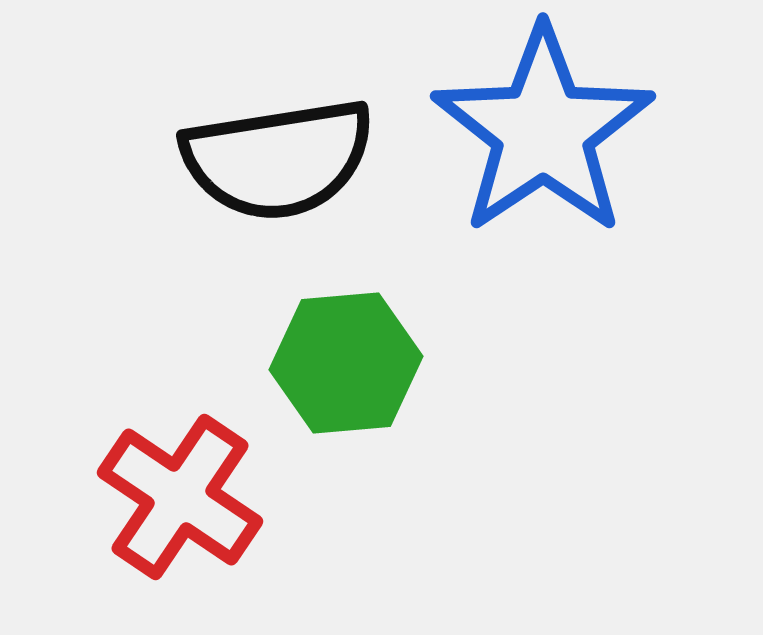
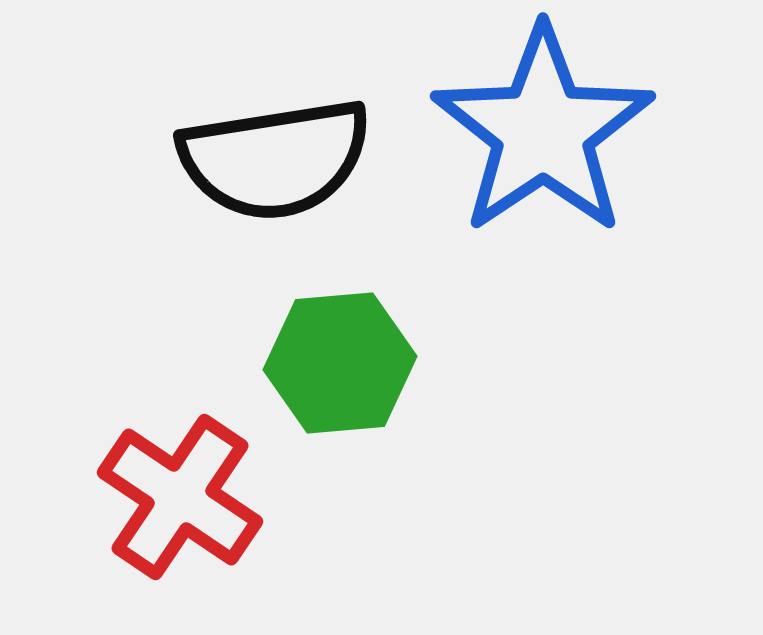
black semicircle: moved 3 px left
green hexagon: moved 6 px left
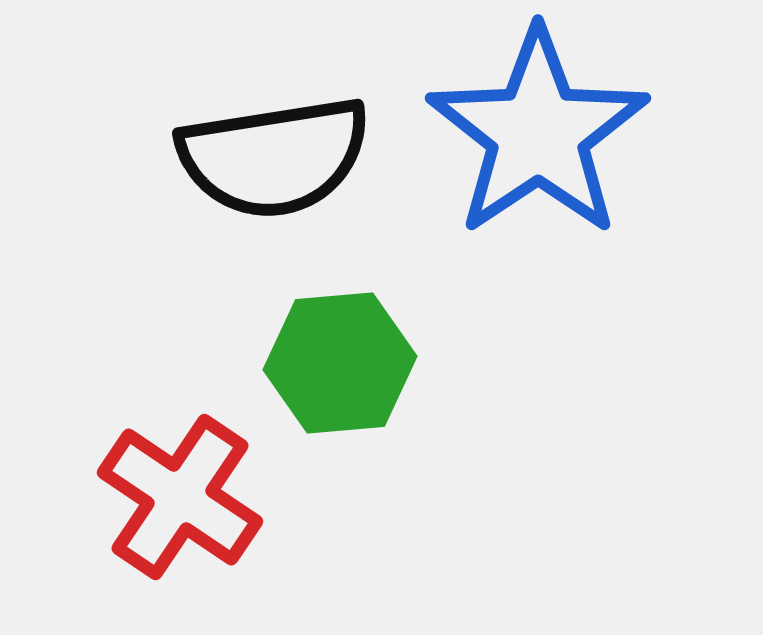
blue star: moved 5 px left, 2 px down
black semicircle: moved 1 px left, 2 px up
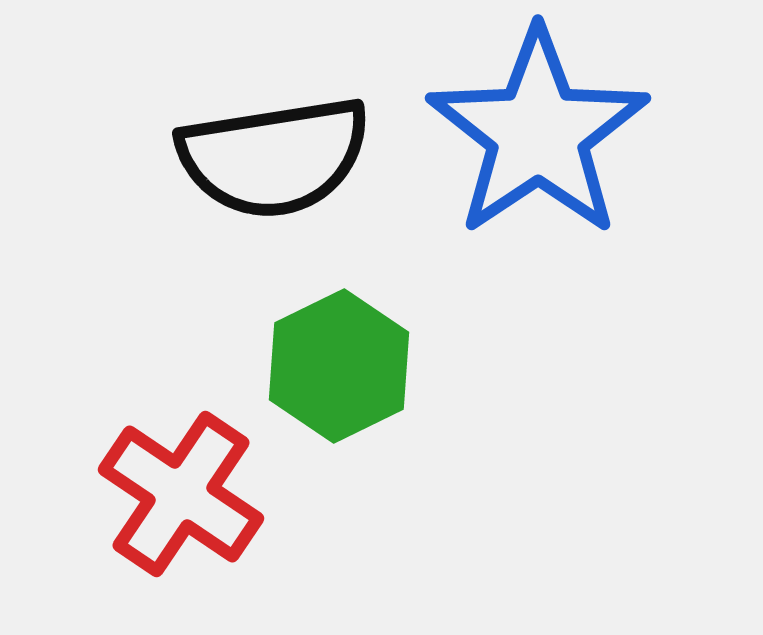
green hexagon: moved 1 px left, 3 px down; rotated 21 degrees counterclockwise
red cross: moved 1 px right, 3 px up
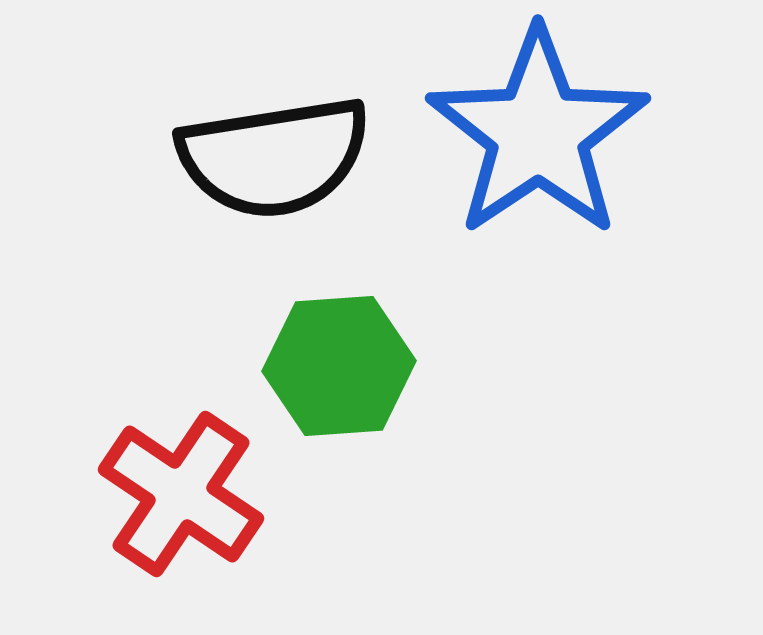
green hexagon: rotated 22 degrees clockwise
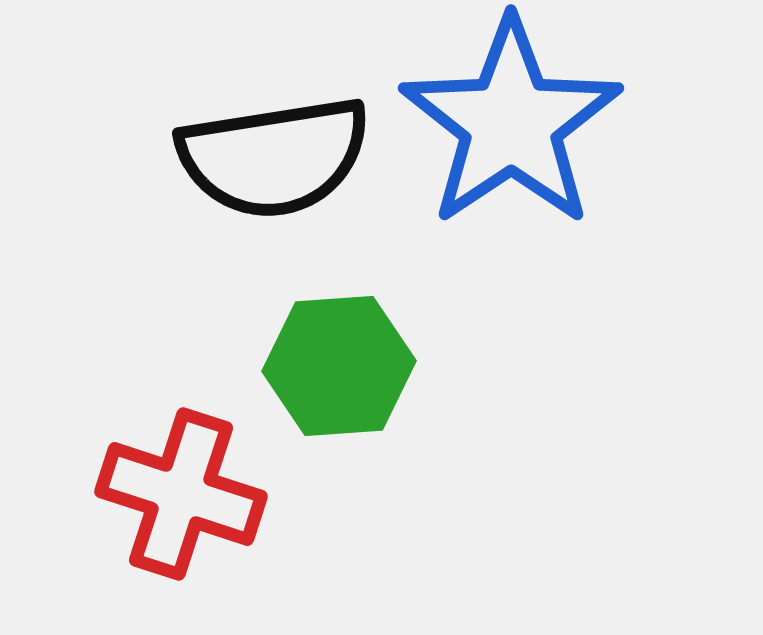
blue star: moved 27 px left, 10 px up
red cross: rotated 16 degrees counterclockwise
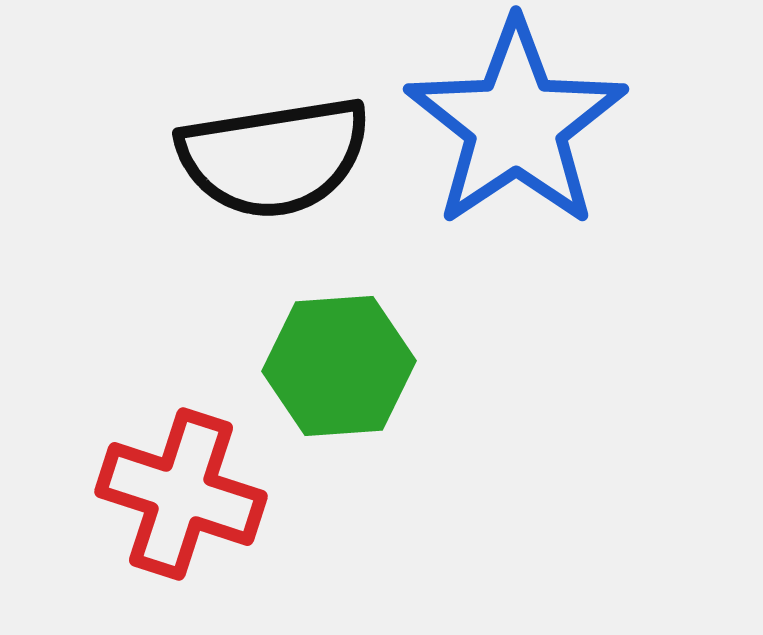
blue star: moved 5 px right, 1 px down
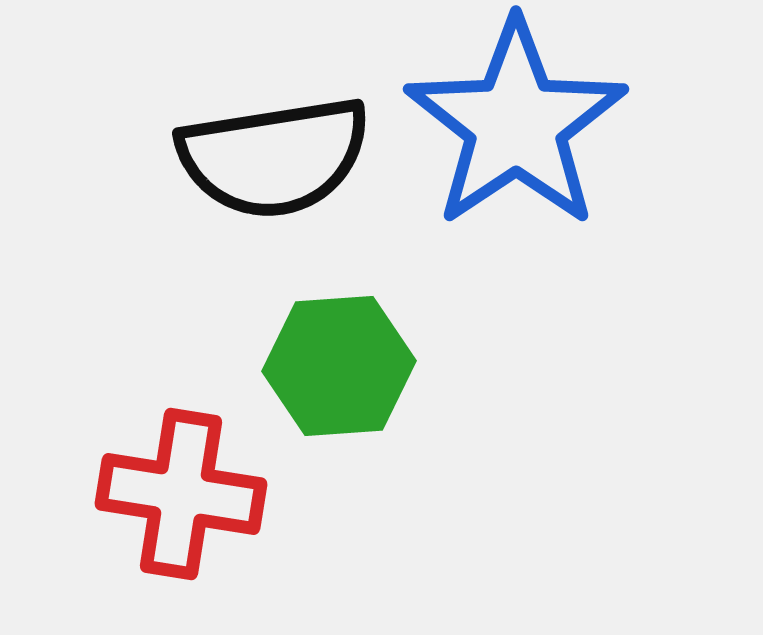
red cross: rotated 9 degrees counterclockwise
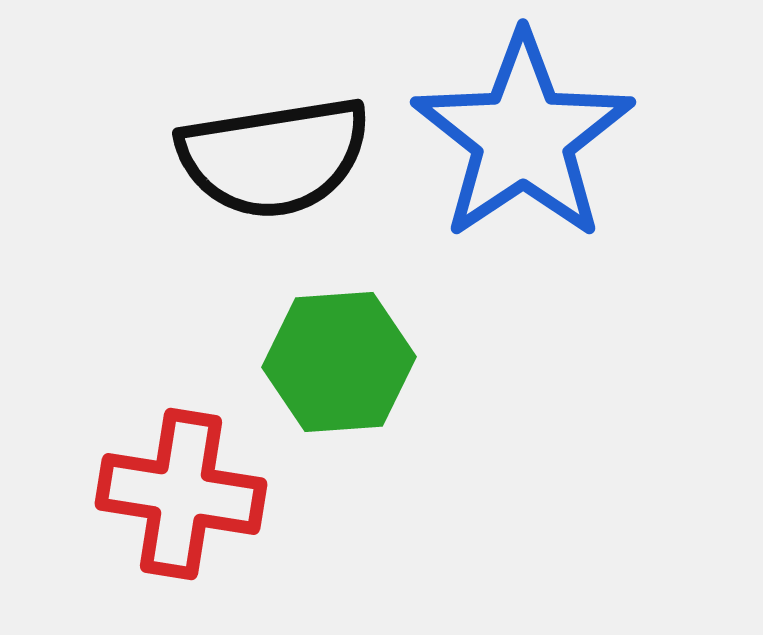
blue star: moved 7 px right, 13 px down
green hexagon: moved 4 px up
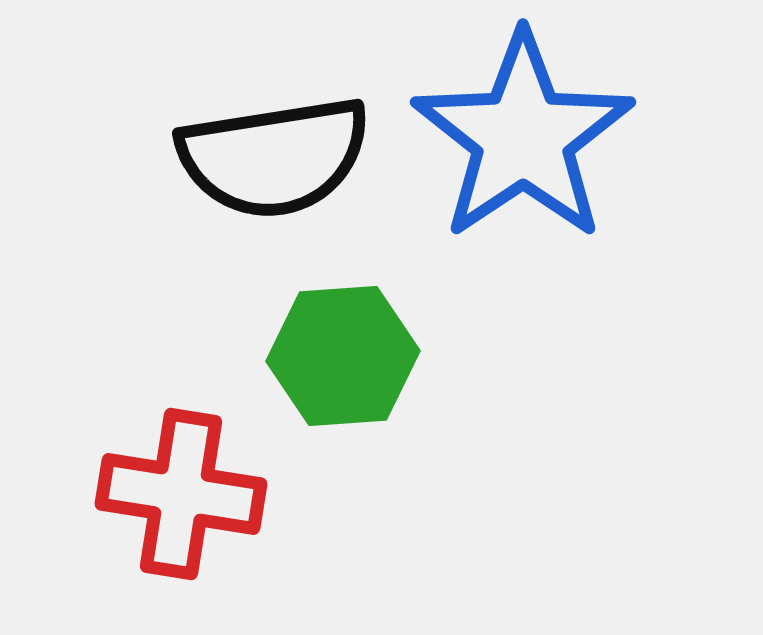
green hexagon: moved 4 px right, 6 px up
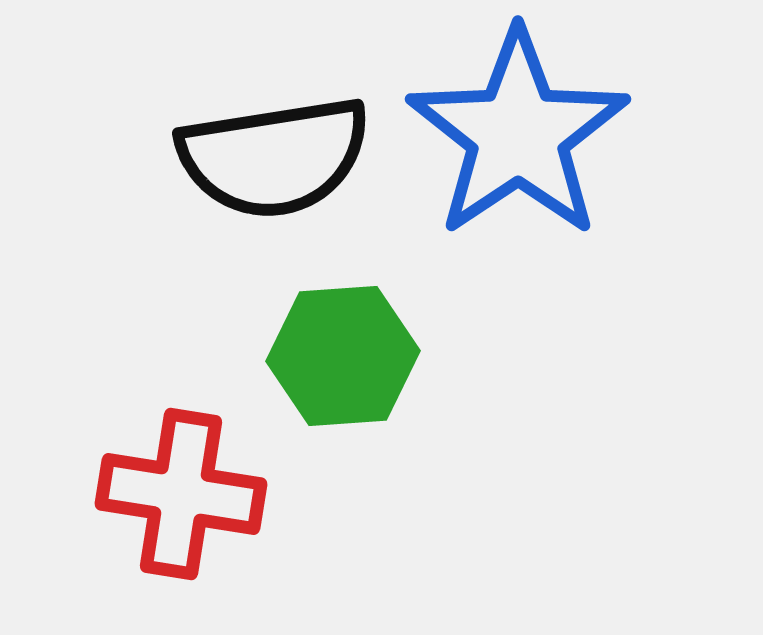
blue star: moved 5 px left, 3 px up
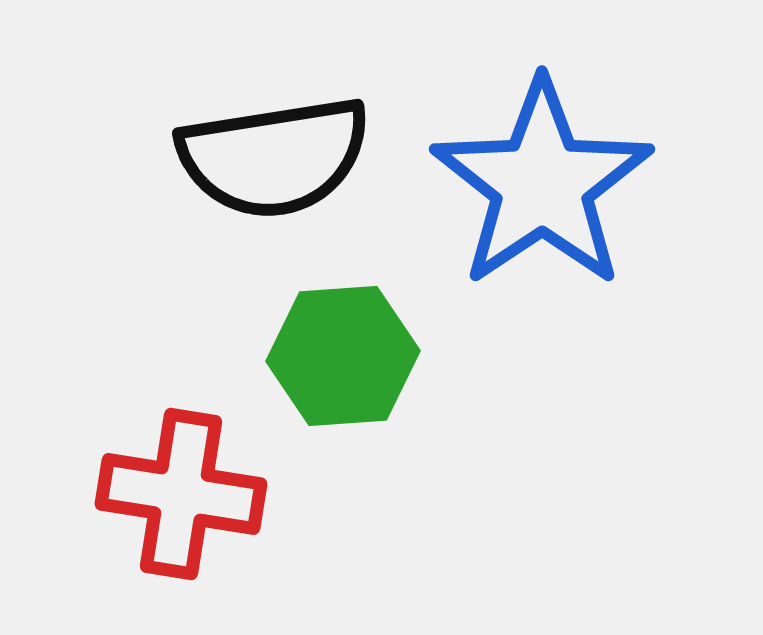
blue star: moved 24 px right, 50 px down
